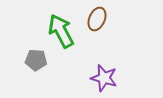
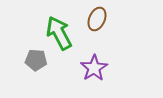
green arrow: moved 2 px left, 2 px down
purple star: moved 10 px left, 10 px up; rotated 24 degrees clockwise
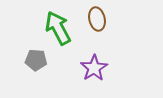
brown ellipse: rotated 35 degrees counterclockwise
green arrow: moved 1 px left, 5 px up
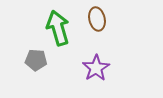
green arrow: rotated 12 degrees clockwise
purple star: moved 2 px right
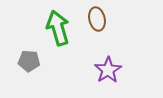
gray pentagon: moved 7 px left, 1 px down
purple star: moved 12 px right, 2 px down
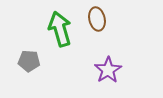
green arrow: moved 2 px right, 1 px down
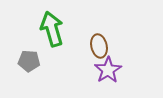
brown ellipse: moved 2 px right, 27 px down
green arrow: moved 8 px left
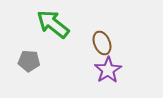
green arrow: moved 1 px right, 5 px up; rotated 36 degrees counterclockwise
brown ellipse: moved 3 px right, 3 px up; rotated 10 degrees counterclockwise
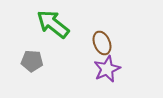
gray pentagon: moved 3 px right
purple star: moved 1 px left, 1 px up; rotated 8 degrees clockwise
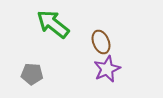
brown ellipse: moved 1 px left, 1 px up
gray pentagon: moved 13 px down
